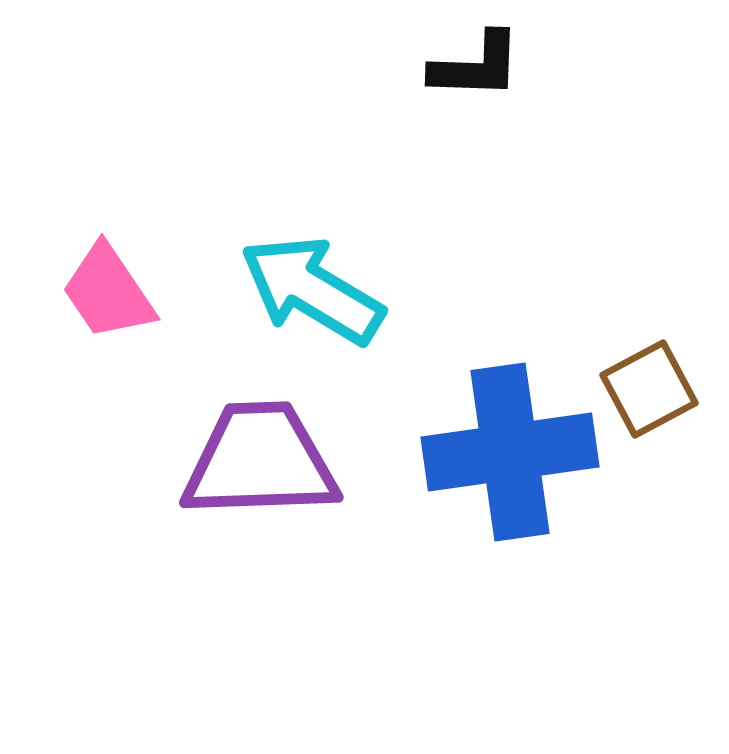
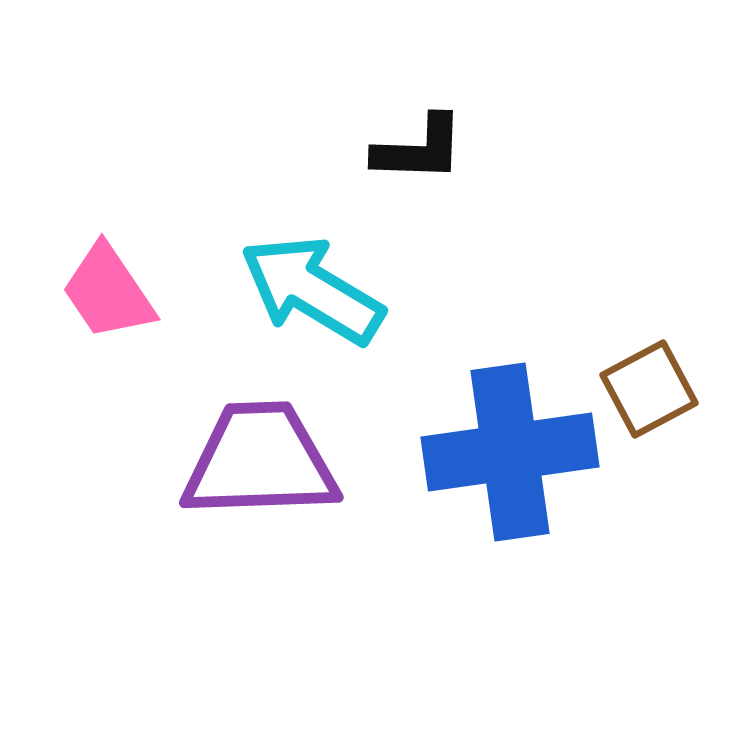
black L-shape: moved 57 px left, 83 px down
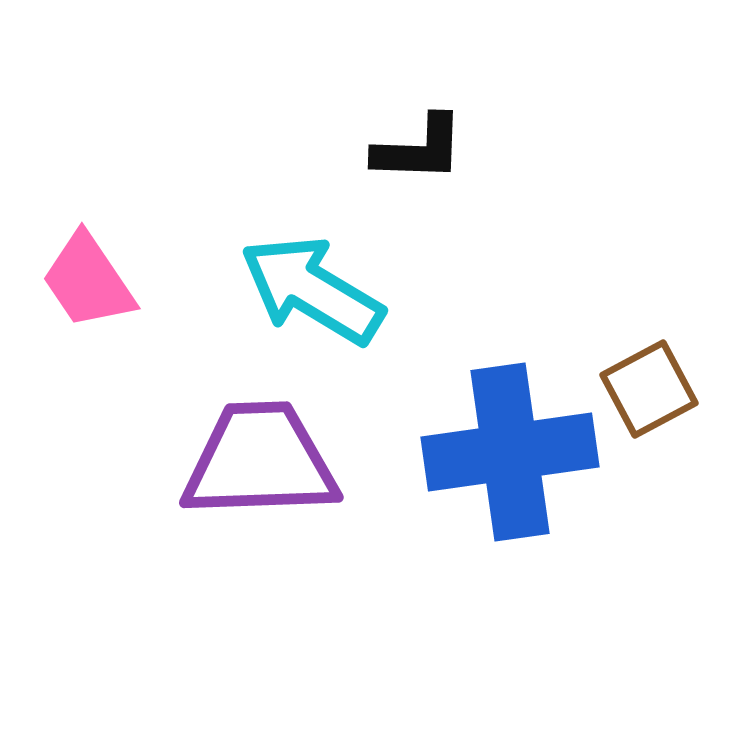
pink trapezoid: moved 20 px left, 11 px up
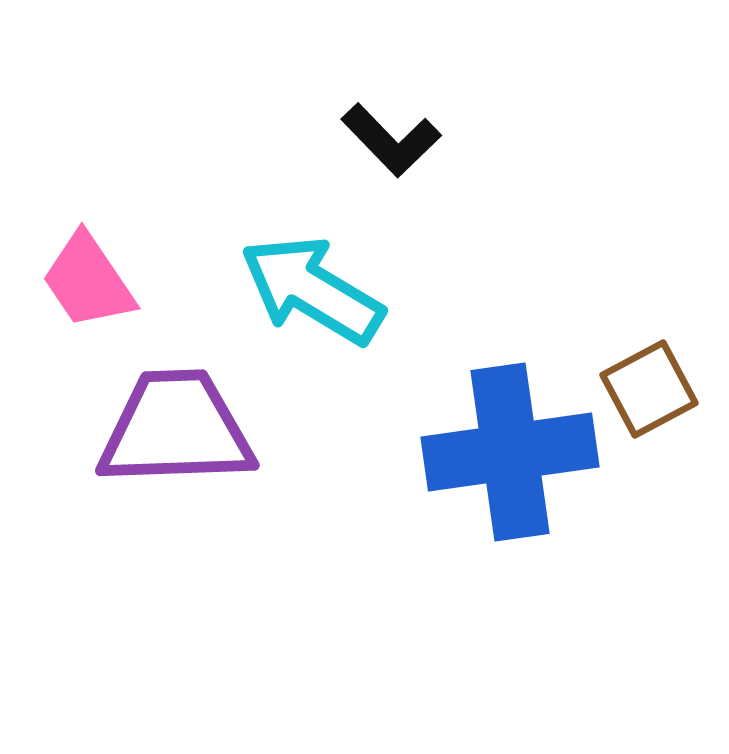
black L-shape: moved 28 px left, 9 px up; rotated 44 degrees clockwise
purple trapezoid: moved 84 px left, 32 px up
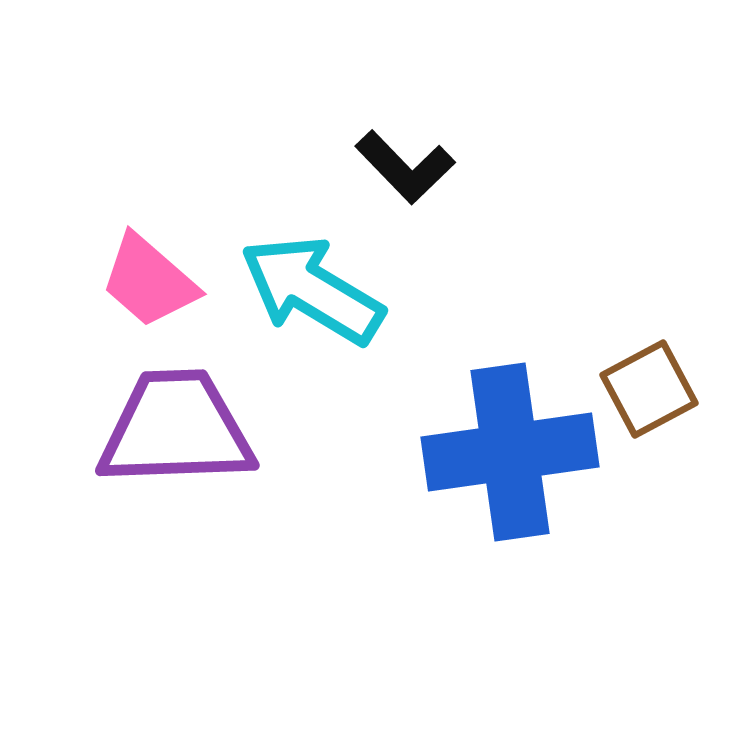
black L-shape: moved 14 px right, 27 px down
pink trapezoid: moved 61 px right; rotated 15 degrees counterclockwise
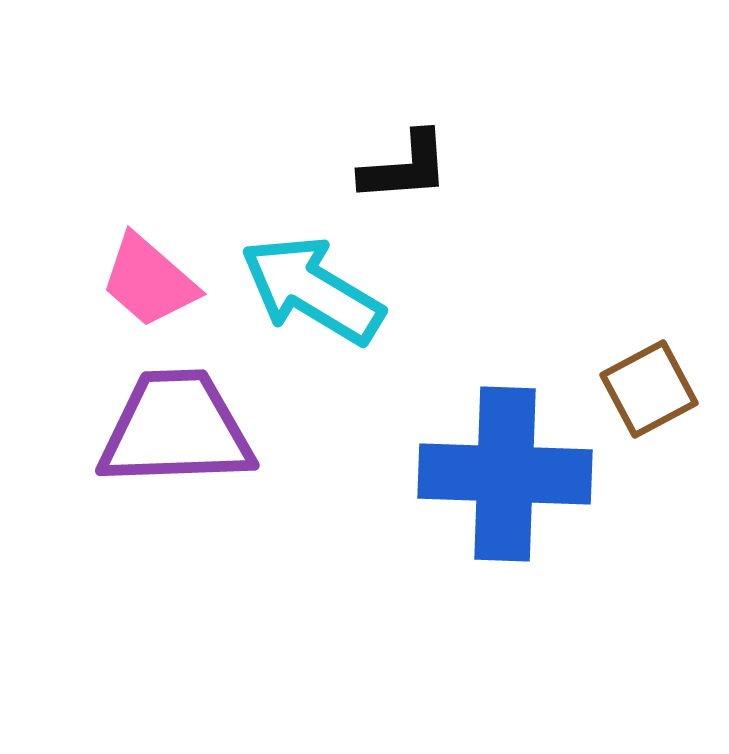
black L-shape: rotated 50 degrees counterclockwise
blue cross: moved 5 px left, 22 px down; rotated 10 degrees clockwise
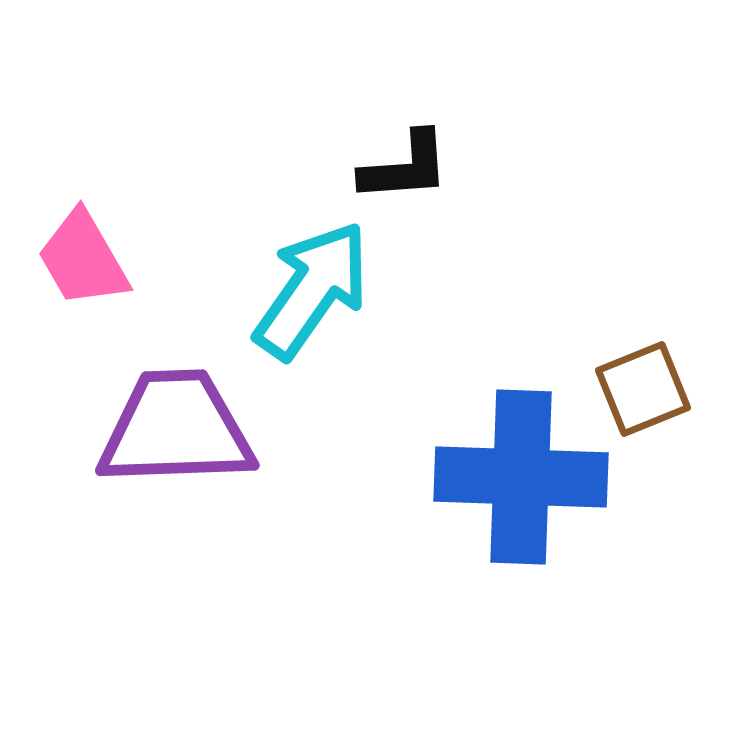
pink trapezoid: moved 66 px left, 22 px up; rotated 19 degrees clockwise
cyan arrow: rotated 94 degrees clockwise
brown square: moved 6 px left; rotated 6 degrees clockwise
blue cross: moved 16 px right, 3 px down
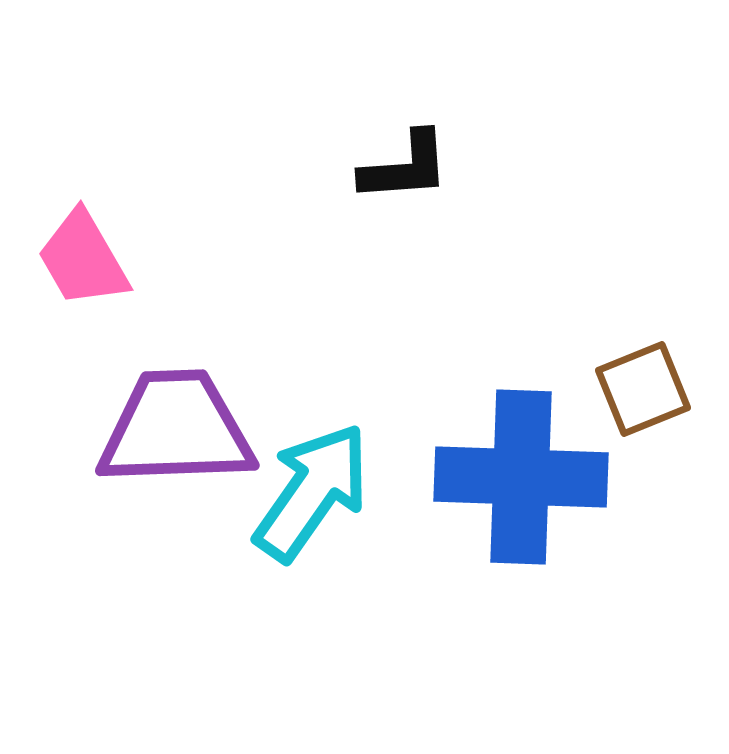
cyan arrow: moved 202 px down
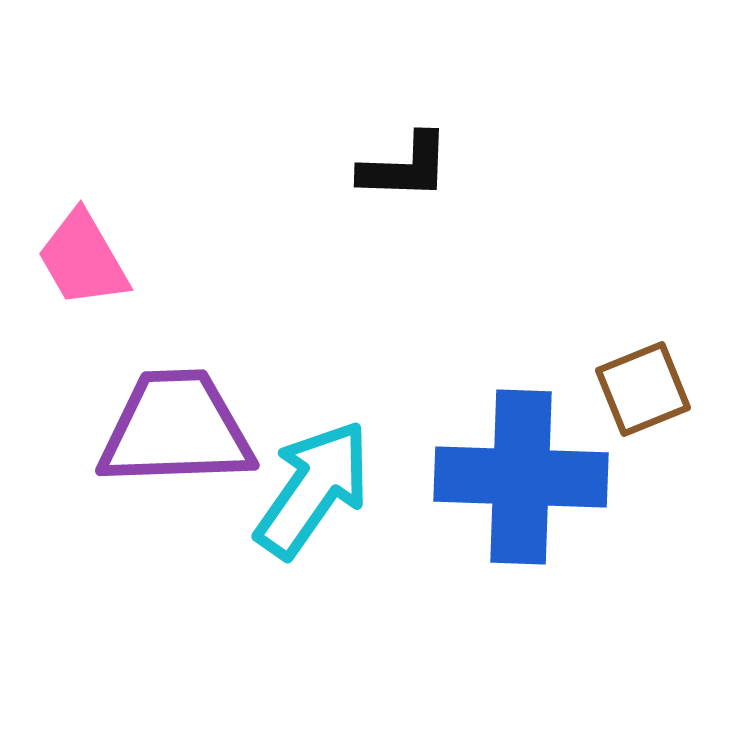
black L-shape: rotated 6 degrees clockwise
cyan arrow: moved 1 px right, 3 px up
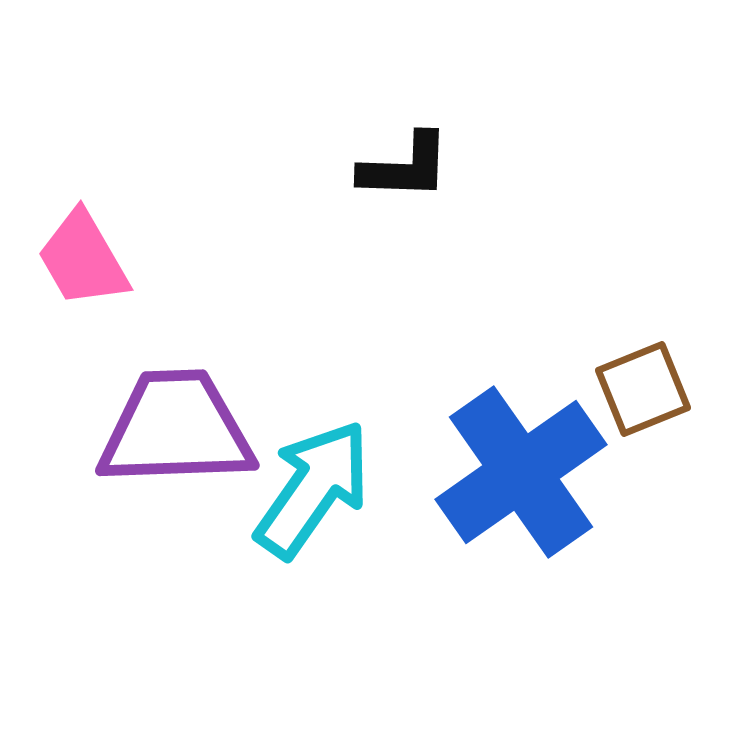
blue cross: moved 5 px up; rotated 37 degrees counterclockwise
